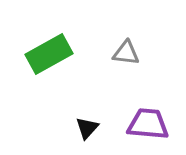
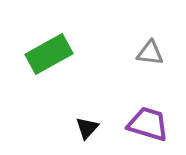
gray triangle: moved 24 px right
purple trapezoid: rotated 12 degrees clockwise
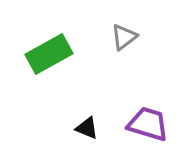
gray triangle: moved 26 px left, 16 px up; rotated 44 degrees counterclockwise
black triangle: rotated 50 degrees counterclockwise
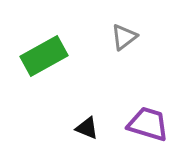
green rectangle: moved 5 px left, 2 px down
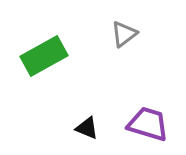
gray triangle: moved 3 px up
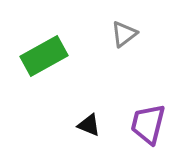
purple trapezoid: rotated 93 degrees counterclockwise
black triangle: moved 2 px right, 3 px up
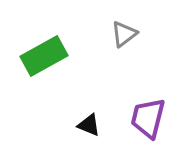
purple trapezoid: moved 6 px up
